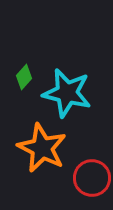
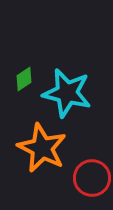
green diamond: moved 2 px down; rotated 15 degrees clockwise
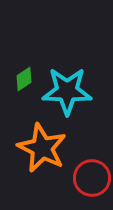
cyan star: moved 2 px up; rotated 12 degrees counterclockwise
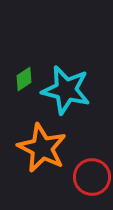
cyan star: moved 1 px left, 1 px up; rotated 12 degrees clockwise
red circle: moved 1 px up
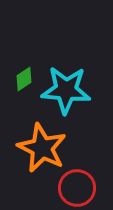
cyan star: rotated 9 degrees counterclockwise
red circle: moved 15 px left, 11 px down
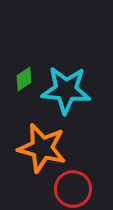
orange star: rotated 12 degrees counterclockwise
red circle: moved 4 px left, 1 px down
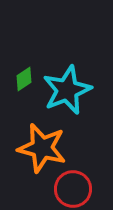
cyan star: moved 1 px right; rotated 27 degrees counterclockwise
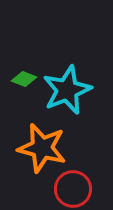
green diamond: rotated 55 degrees clockwise
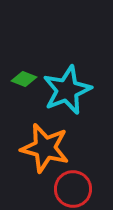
orange star: moved 3 px right
